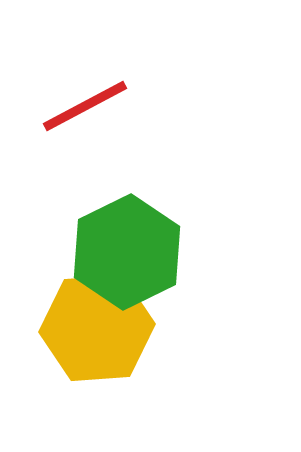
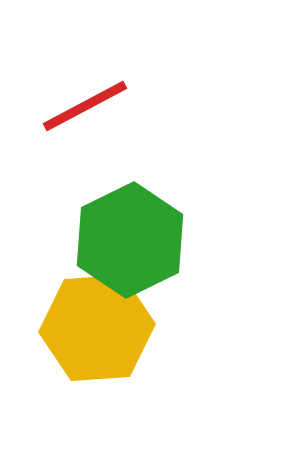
green hexagon: moved 3 px right, 12 px up
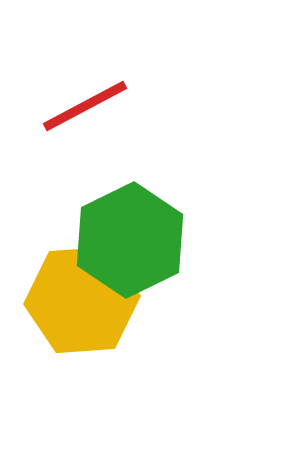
yellow hexagon: moved 15 px left, 28 px up
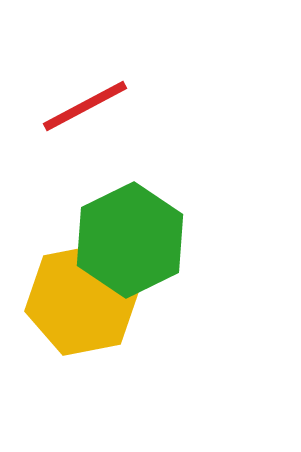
yellow hexagon: rotated 7 degrees counterclockwise
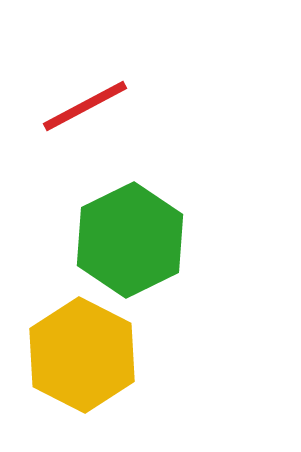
yellow hexagon: moved 55 px down; rotated 22 degrees counterclockwise
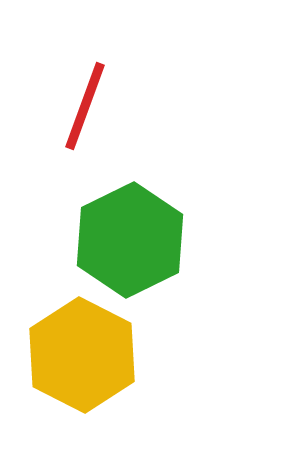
red line: rotated 42 degrees counterclockwise
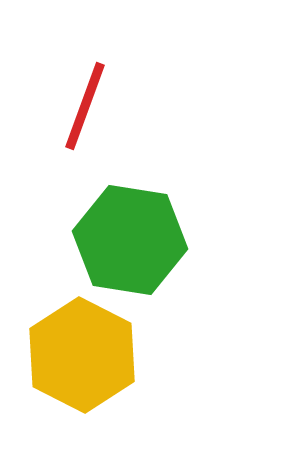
green hexagon: rotated 25 degrees counterclockwise
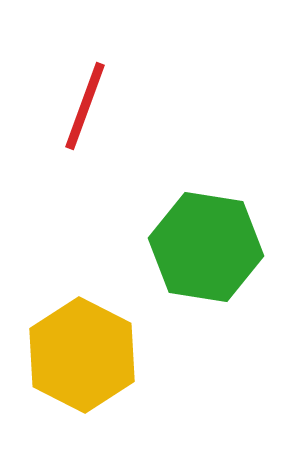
green hexagon: moved 76 px right, 7 px down
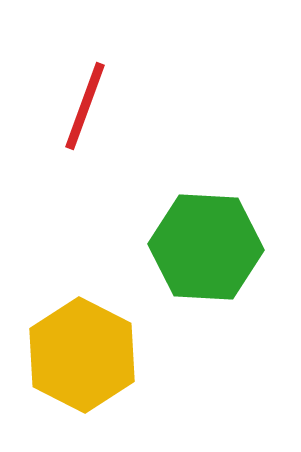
green hexagon: rotated 6 degrees counterclockwise
